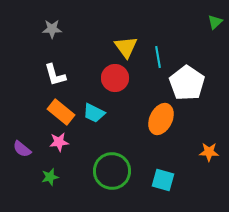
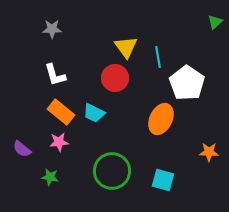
green star: rotated 24 degrees clockwise
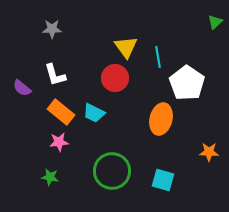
orange ellipse: rotated 12 degrees counterclockwise
purple semicircle: moved 61 px up
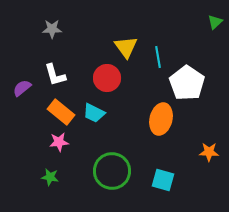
red circle: moved 8 px left
purple semicircle: rotated 102 degrees clockwise
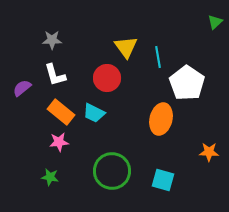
gray star: moved 11 px down
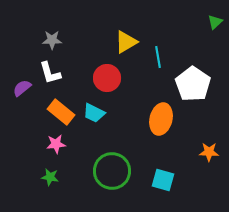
yellow triangle: moved 5 px up; rotated 35 degrees clockwise
white L-shape: moved 5 px left, 2 px up
white pentagon: moved 6 px right, 1 px down
pink star: moved 3 px left, 2 px down
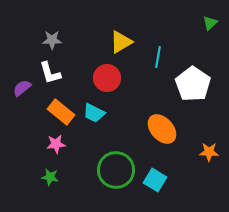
green triangle: moved 5 px left, 1 px down
yellow triangle: moved 5 px left
cyan line: rotated 20 degrees clockwise
orange ellipse: moved 1 px right, 10 px down; rotated 56 degrees counterclockwise
green circle: moved 4 px right, 1 px up
cyan square: moved 8 px left; rotated 15 degrees clockwise
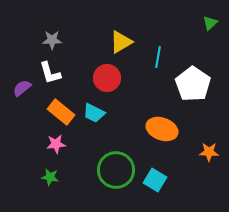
orange ellipse: rotated 28 degrees counterclockwise
